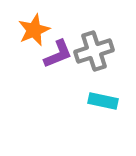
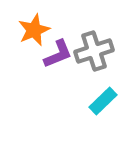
cyan rectangle: rotated 56 degrees counterclockwise
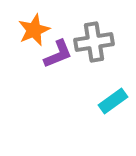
gray cross: moved 9 px up; rotated 9 degrees clockwise
cyan rectangle: moved 10 px right; rotated 8 degrees clockwise
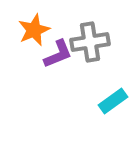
gray cross: moved 4 px left
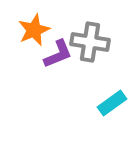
gray cross: rotated 18 degrees clockwise
cyan rectangle: moved 1 px left, 2 px down
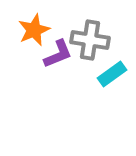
gray cross: moved 2 px up
cyan rectangle: moved 29 px up
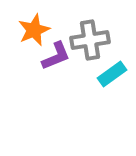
gray cross: rotated 18 degrees counterclockwise
purple L-shape: moved 2 px left, 2 px down
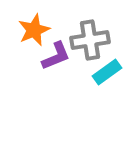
cyan rectangle: moved 5 px left, 2 px up
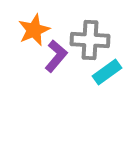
gray cross: rotated 12 degrees clockwise
purple L-shape: rotated 28 degrees counterclockwise
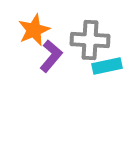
purple L-shape: moved 5 px left
cyan rectangle: moved 6 px up; rotated 24 degrees clockwise
